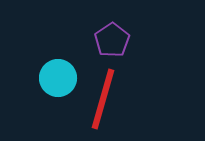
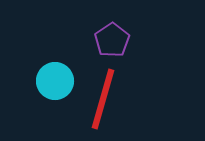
cyan circle: moved 3 px left, 3 px down
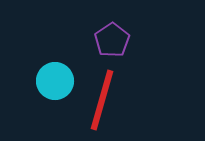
red line: moved 1 px left, 1 px down
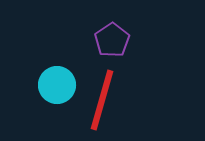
cyan circle: moved 2 px right, 4 px down
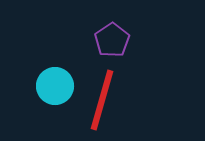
cyan circle: moved 2 px left, 1 px down
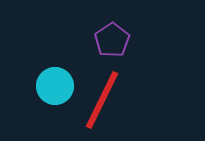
red line: rotated 10 degrees clockwise
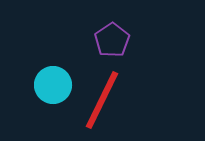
cyan circle: moved 2 px left, 1 px up
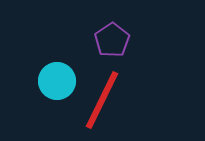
cyan circle: moved 4 px right, 4 px up
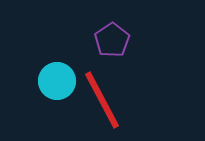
red line: rotated 54 degrees counterclockwise
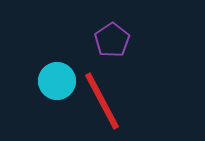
red line: moved 1 px down
